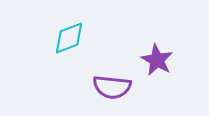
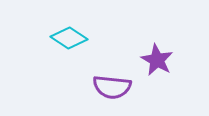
cyan diamond: rotated 54 degrees clockwise
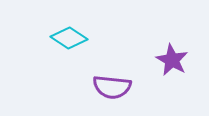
purple star: moved 15 px right
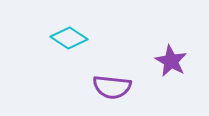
purple star: moved 1 px left, 1 px down
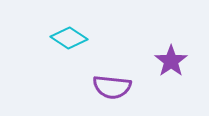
purple star: rotated 8 degrees clockwise
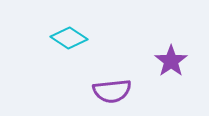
purple semicircle: moved 4 px down; rotated 12 degrees counterclockwise
